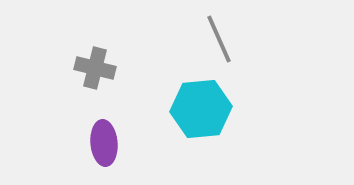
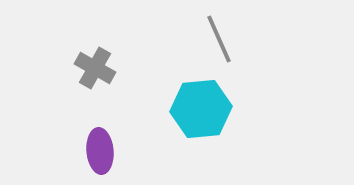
gray cross: rotated 15 degrees clockwise
purple ellipse: moved 4 px left, 8 px down
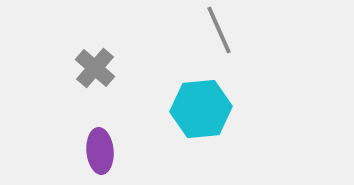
gray line: moved 9 px up
gray cross: rotated 12 degrees clockwise
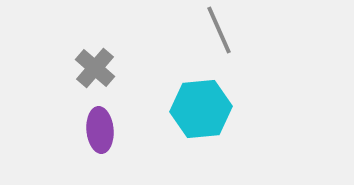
purple ellipse: moved 21 px up
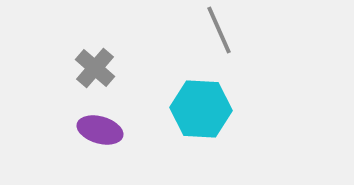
cyan hexagon: rotated 8 degrees clockwise
purple ellipse: rotated 69 degrees counterclockwise
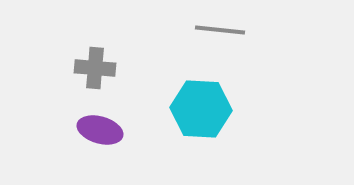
gray line: moved 1 px right; rotated 60 degrees counterclockwise
gray cross: rotated 36 degrees counterclockwise
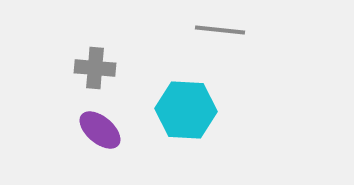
cyan hexagon: moved 15 px left, 1 px down
purple ellipse: rotated 24 degrees clockwise
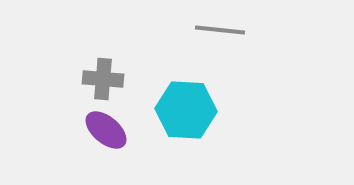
gray cross: moved 8 px right, 11 px down
purple ellipse: moved 6 px right
